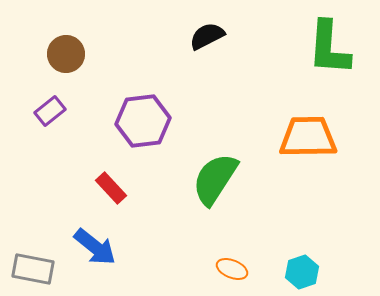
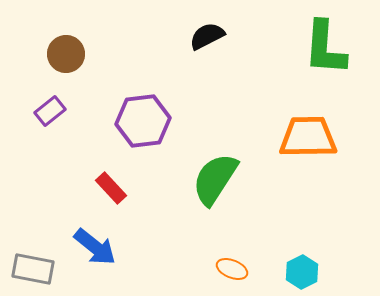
green L-shape: moved 4 px left
cyan hexagon: rotated 8 degrees counterclockwise
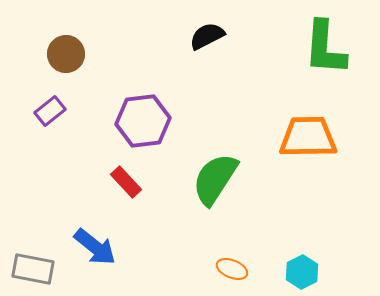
red rectangle: moved 15 px right, 6 px up
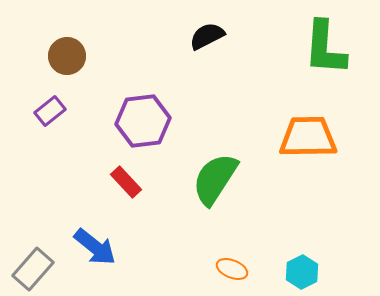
brown circle: moved 1 px right, 2 px down
gray rectangle: rotated 60 degrees counterclockwise
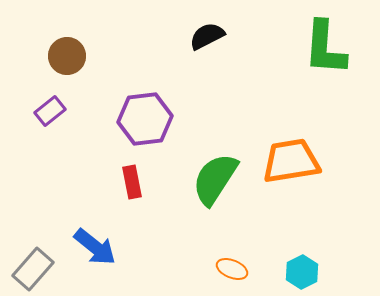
purple hexagon: moved 2 px right, 2 px up
orange trapezoid: moved 17 px left, 24 px down; rotated 8 degrees counterclockwise
red rectangle: moved 6 px right; rotated 32 degrees clockwise
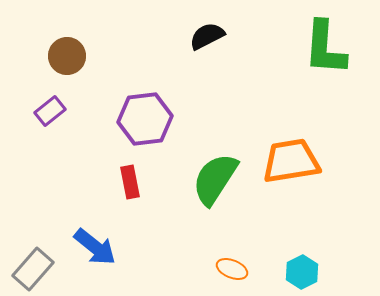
red rectangle: moved 2 px left
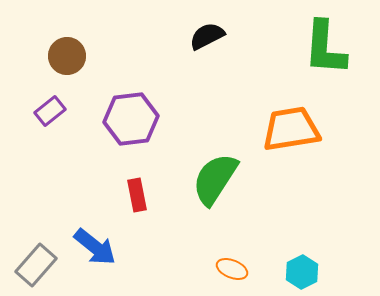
purple hexagon: moved 14 px left
orange trapezoid: moved 32 px up
red rectangle: moved 7 px right, 13 px down
gray rectangle: moved 3 px right, 4 px up
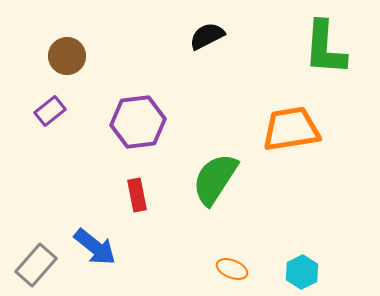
purple hexagon: moved 7 px right, 3 px down
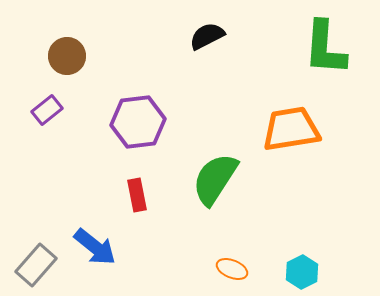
purple rectangle: moved 3 px left, 1 px up
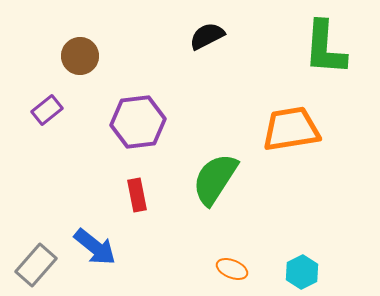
brown circle: moved 13 px right
